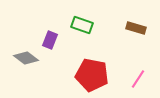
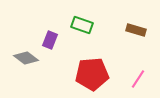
brown rectangle: moved 2 px down
red pentagon: moved 1 px up; rotated 16 degrees counterclockwise
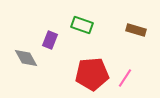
gray diamond: rotated 25 degrees clockwise
pink line: moved 13 px left, 1 px up
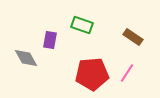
brown rectangle: moved 3 px left, 7 px down; rotated 18 degrees clockwise
purple rectangle: rotated 12 degrees counterclockwise
pink line: moved 2 px right, 5 px up
